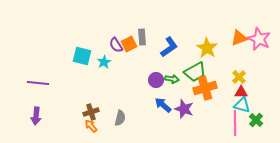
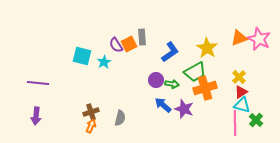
blue L-shape: moved 1 px right, 5 px down
green arrow: moved 5 px down
red triangle: rotated 32 degrees counterclockwise
orange arrow: rotated 64 degrees clockwise
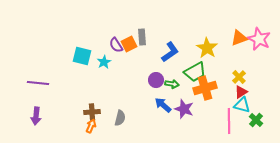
brown cross: moved 1 px right; rotated 14 degrees clockwise
pink line: moved 6 px left, 2 px up
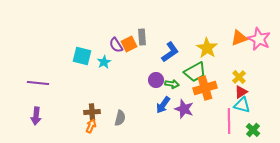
blue arrow: rotated 96 degrees counterclockwise
green cross: moved 3 px left, 10 px down
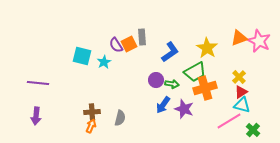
pink star: moved 2 px down
pink line: rotated 60 degrees clockwise
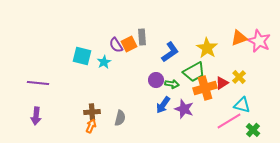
green trapezoid: moved 1 px left
red triangle: moved 19 px left, 9 px up
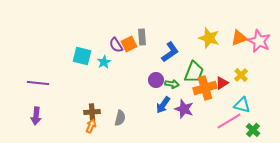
yellow star: moved 2 px right, 10 px up; rotated 15 degrees counterclockwise
green trapezoid: rotated 40 degrees counterclockwise
yellow cross: moved 2 px right, 2 px up
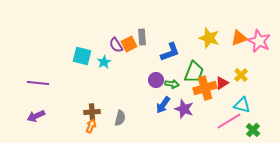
blue L-shape: rotated 15 degrees clockwise
purple arrow: rotated 60 degrees clockwise
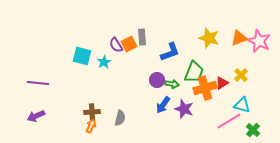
purple circle: moved 1 px right
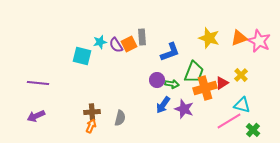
cyan star: moved 4 px left, 20 px up; rotated 16 degrees clockwise
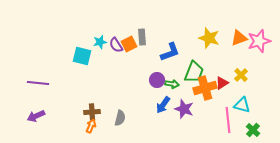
pink star: rotated 30 degrees clockwise
pink line: moved 1 px left, 1 px up; rotated 65 degrees counterclockwise
